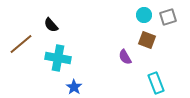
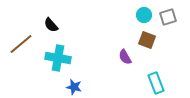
blue star: rotated 21 degrees counterclockwise
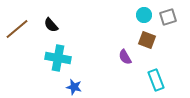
brown line: moved 4 px left, 15 px up
cyan rectangle: moved 3 px up
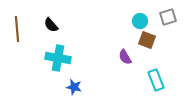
cyan circle: moved 4 px left, 6 px down
brown line: rotated 55 degrees counterclockwise
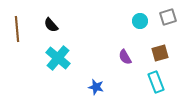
brown square: moved 13 px right, 13 px down; rotated 36 degrees counterclockwise
cyan cross: rotated 30 degrees clockwise
cyan rectangle: moved 2 px down
blue star: moved 22 px right
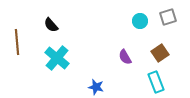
brown line: moved 13 px down
brown square: rotated 18 degrees counterclockwise
cyan cross: moved 1 px left
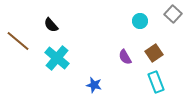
gray square: moved 5 px right, 3 px up; rotated 30 degrees counterclockwise
brown line: moved 1 px right, 1 px up; rotated 45 degrees counterclockwise
brown square: moved 6 px left
blue star: moved 2 px left, 2 px up
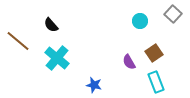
purple semicircle: moved 4 px right, 5 px down
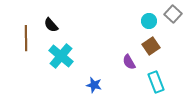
cyan circle: moved 9 px right
brown line: moved 8 px right, 3 px up; rotated 50 degrees clockwise
brown square: moved 3 px left, 7 px up
cyan cross: moved 4 px right, 2 px up
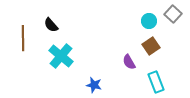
brown line: moved 3 px left
